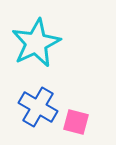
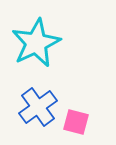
blue cross: rotated 24 degrees clockwise
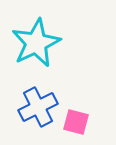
blue cross: rotated 9 degrees clockwise
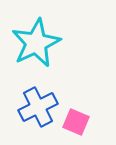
pink square: rotated 8 degrees clockwise
